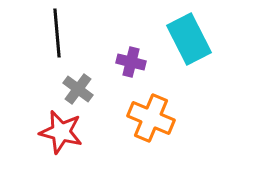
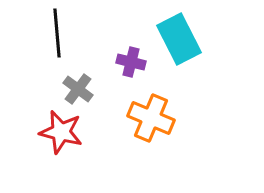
cyan rectangle: moved 10 px left
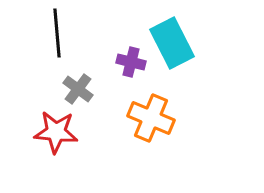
cyan rectangle: moved 7 px left, 4 px down
red star: moved 5 px left; rotated 9 degrees counterclockwise
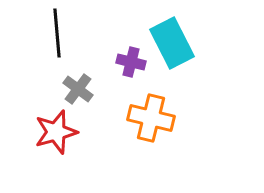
orange cross: rotated 9 degrees counterclockwise
red star: rotated 21 degrees counterclockwise
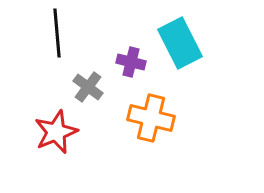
cyan rectangle: moved 8 px right
gray cross: moved 10 px right, 2 px up
red star: rotated 6 degrees counterclockwise
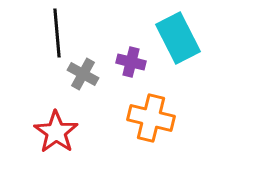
cyan rectangle: moved 2 px left, 5 px up
gray cross: moved 5 px left, 13 px up; rotated 8 degrees counterclockwise
red star: rotated 15 degrees counterclockwise
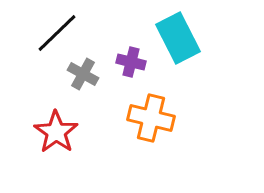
black line: rotated 51 degrees clockwise
